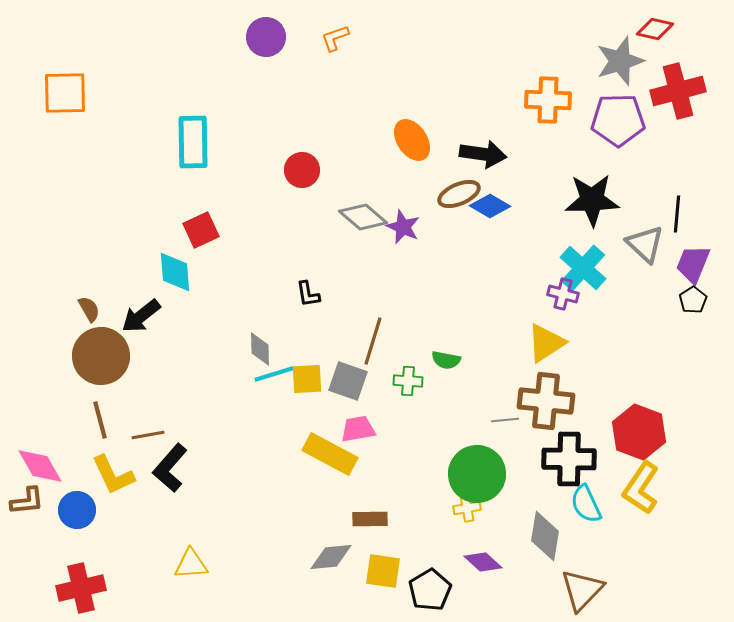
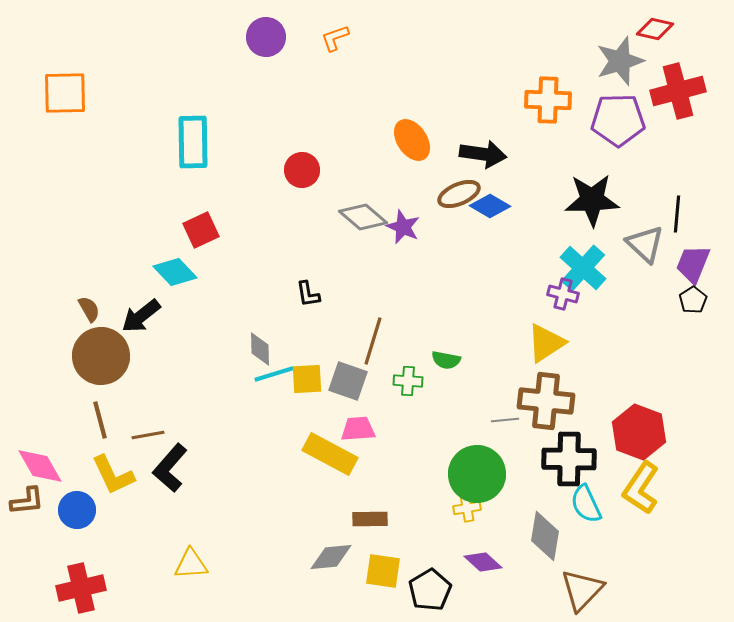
cyan diamond at (175, 272): rotated 39 degrees counterclockwise
pink trapezoid at (358, 429): rotated 6 degrees clockwise
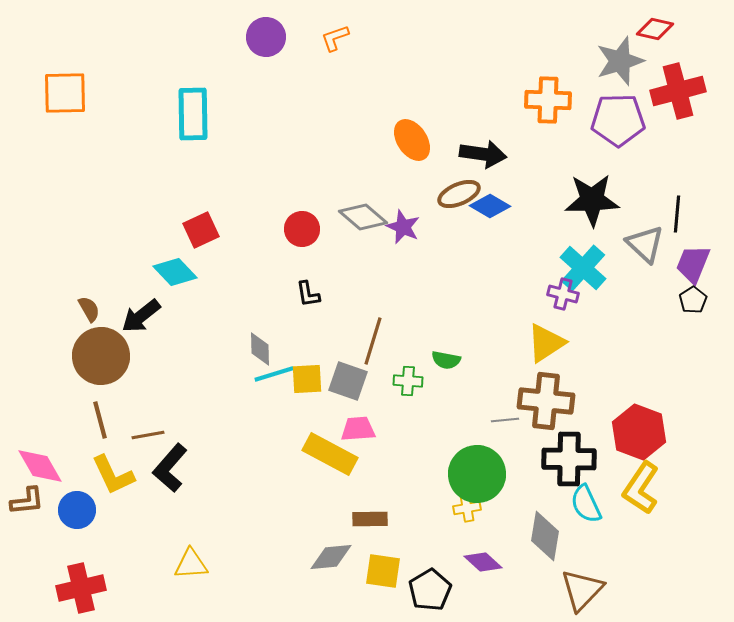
cyan rectangle at (193, 142): moved 28 px up
red circle at (302, 170): moved 59 px down
